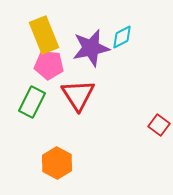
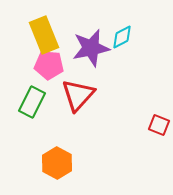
red triangle: rotated 15 degrees clockwise
red square: rotated 15 degrees counterclockwise
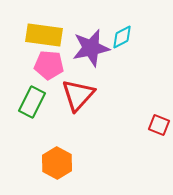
yellow rectangle: rotated 60 degrees counterclockwise
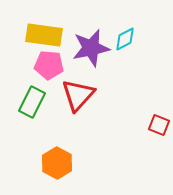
cyan diamond: moved 3 px right, 2 px down
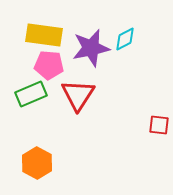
red triangle: rotated 9 degrees counterclockwise
green rectangle: moved 1 px left, 8 px up; rotated 40 degrees clockwise
red square: rotated 15 degrees counterclockwise
orange hexagon: moved 20 px left
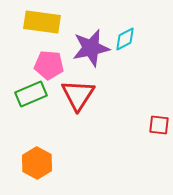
yellow rectangle: moved 2 px left, 13 px up
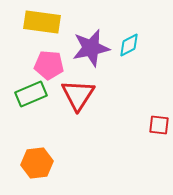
cyan diamond: moved 4 px right, 6 px down
orange hexagon: rotated 24 degrees clockwise
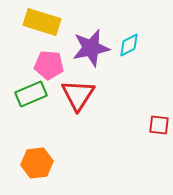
yellow rectangle: rotated 9 degrees clockwise
